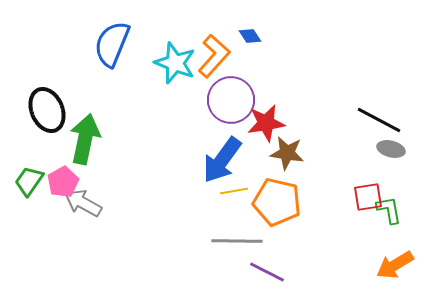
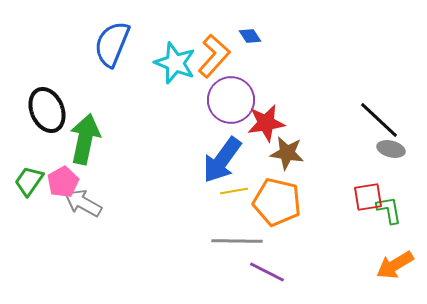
black line: rotated 15 degrees clockwise
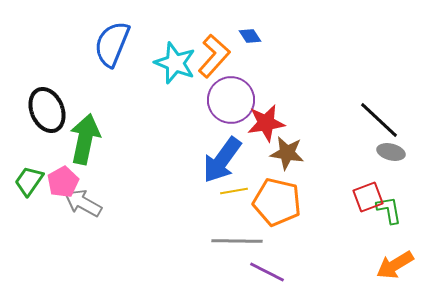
gray ellipse: moved 3 px down
red square: rotated 12 degrees counterclockwise
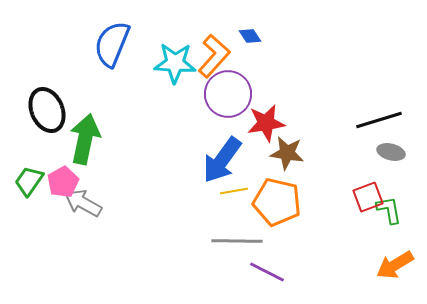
cyan star: rotated 18 degrees counterclockwise
purple circle: moved 3 px left, 6 px up
black line: rotated 60 degrees counterclockwise
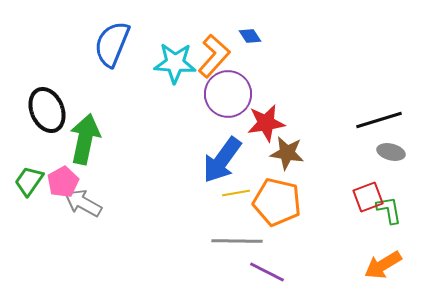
yellow line: moved 2 px right, 2 px down
orange arrow: moved 12 px left
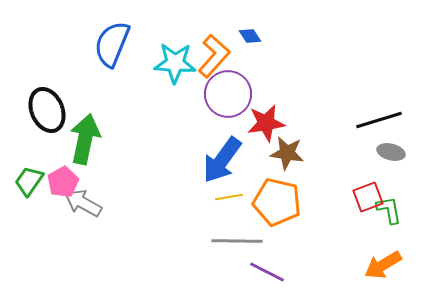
yellow line: moved 7 px left, 4 px down
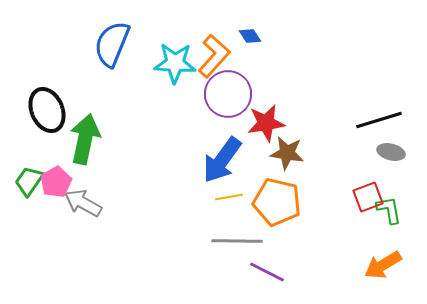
pink pentagon: moved 7 px left
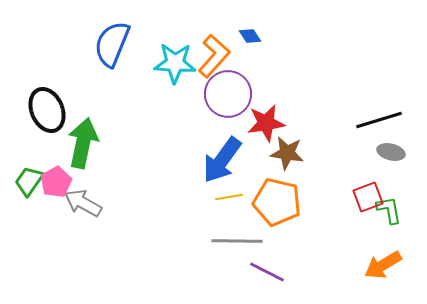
green arrow: moved 2 px left, 4 px down
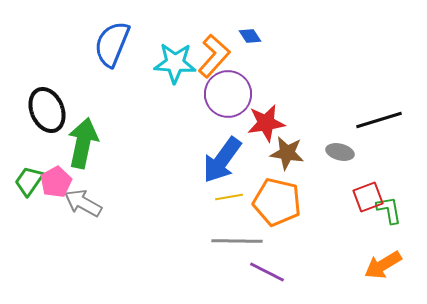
gray ellipse: moved 51 px left
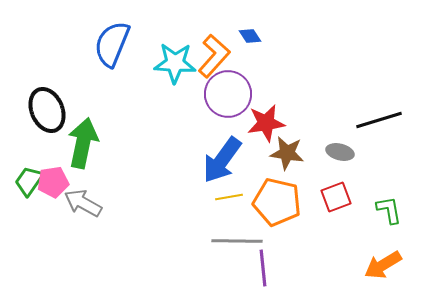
pink pentagon: moved 3 px left; rotated 20 degrees clockwise
red square: moved 32 px left
purple line: moved 4 px left, 4 px up; rotated 57 degrees clockwise
